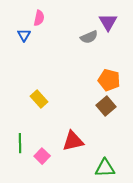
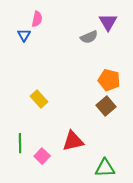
pink semicircle: moved 2 px left, 1 px down
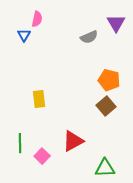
purple triangle: moved 8 px right, 1 px down
yellow rectangle: rotated 36 degrees clockwise
red triangle: rotated 15 degrees counterclockwise
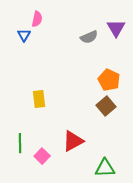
purple triangle: moved 5 px down
orange pentagon: rotated 10 degrees clockwise
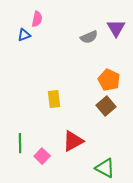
blue triangle: rotated 40 degrees clockwise
yellow rectangle: moved 15 px right
green triangle: rotated 30 degrees clockwise
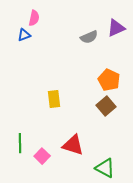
pink semicircle: moved 3 px left, 1 px up
purple triangle: rotated 36 degrees clockwise
red triangle: moved 4 px down; rotated 45 degrees clockwise
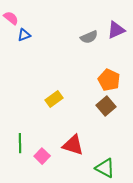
pink semicircle: moved 23 px left; rotated 63 degrees counterclockwise
purple triangle: moved 2 px down
yellow rectangle: rotated 60 degrees clockwise
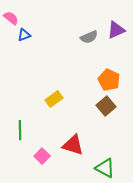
green line: moved 13 px up
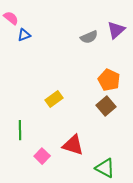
purple triangle: rotated 18 degrees counterclockwise
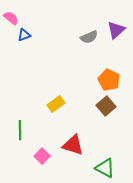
yellow rectangle: moved 2 px right, 5 px down
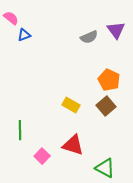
purple triangle: rotated 24 degrees counterclockwise
yellow rectangle: moved 15 px right, 1 px down; rotated 66 degrees clockwise
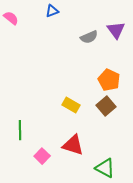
blue triangle: moved 28 px right, 24 px up
